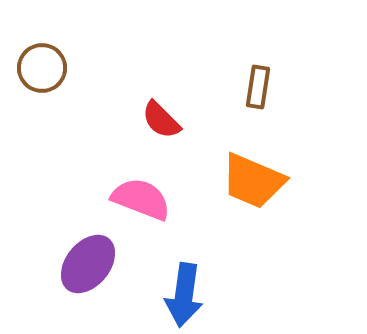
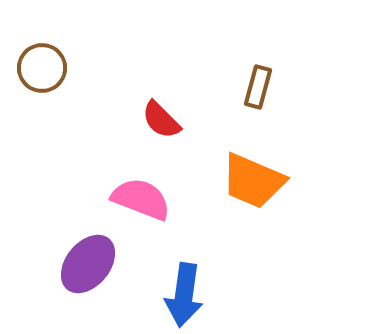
brown rectangle: rotated 6 degrees clockwise
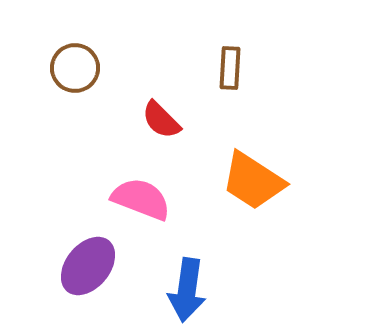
brown circle: moved 33 px right
brown rectangle: moved 28 px left, 19 px up; rotated 12 degrees counterclockwise
orange trapezoid: rotated 10 degrees clockwise
purple ellipse: moved 2 px down
blue arrow: moved 3 px right, 5 px up
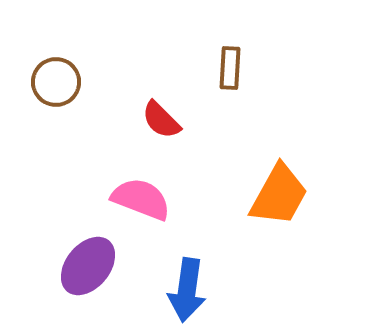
brown circle: moved 19 px left, 14 px down
orange trapezoid: moved 26 px right, 14 px down; rotated 94 degrees counterclockwise
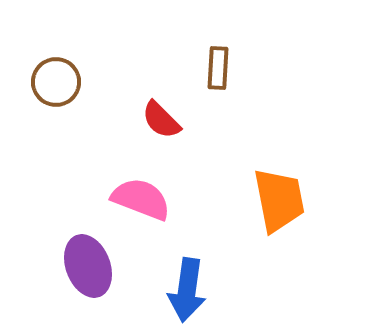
brown rectangle: moved 12 px left
orange trapezoid: moved 5 px down; rotated 40 degrees counterclockwise
purple ellipse: rotated 60 degrees counterclockwise
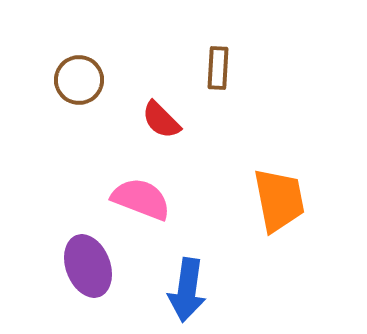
brown circle: moved 23 px right, 2 px up
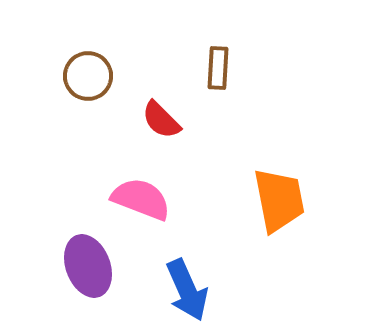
brown circle: moved 9 px right, 4 px up
blue arrow: rotated 32 degrees counterclockwise
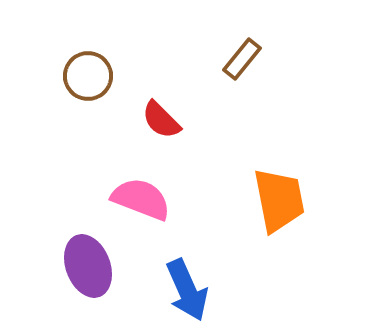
brown rectangle: moved 24 px right, 9 px up; rotated 36 degrees clockwise
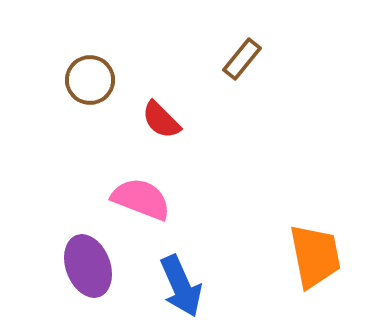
brown circle: moved 2 px right, 4 px down
orange trapezoid: moved 36 px right, 56 px down
blue arrow: moved 6 px left, 4 px up
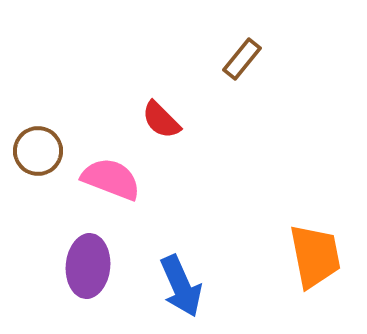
brown circle: moved 52 px left, 71 px down
pink semicircle: moved 30 px left, 20 px up
purple ellipse: rotated 26 degrees clockwise
